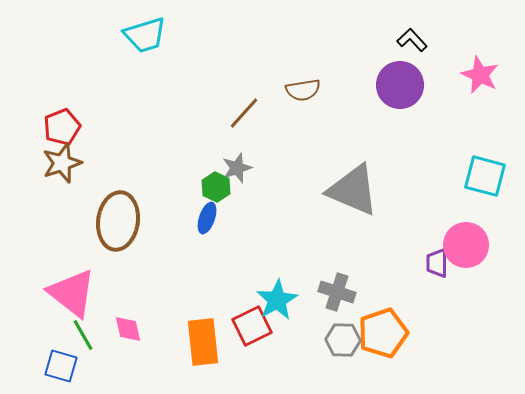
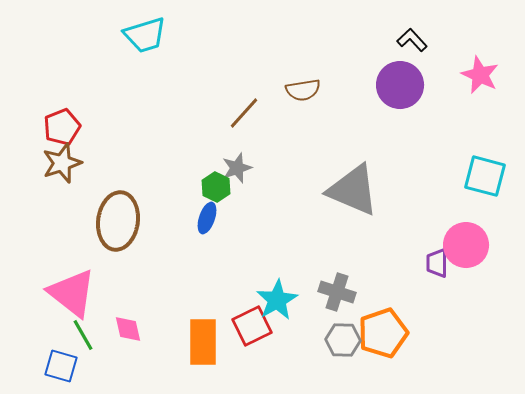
orange rectangle: rotated 6 degrees clockwise
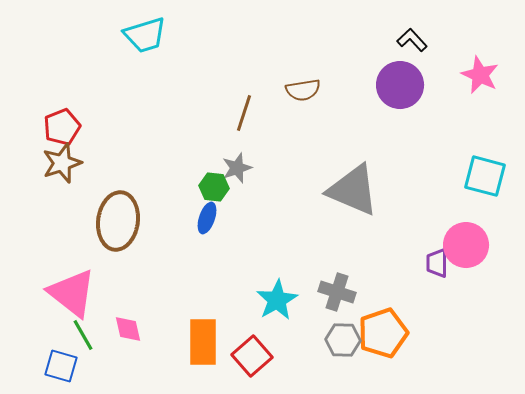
brown line: rotated 24 degrees counterclockwise
green hexagon: moved 2 px left; rotated 20 degrees counterclockwise
red square: moved 30 px down; rotated 15 degrees counterclockwise
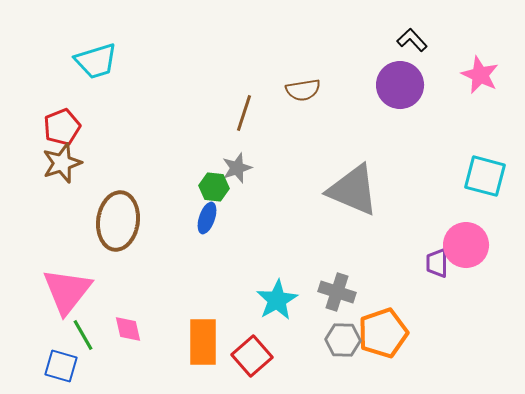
cyan trapezoid: moved 49 px left, 26 px down
pink triangle: moved 5 px left, 2 px up; rotated 30 degrees clockwise
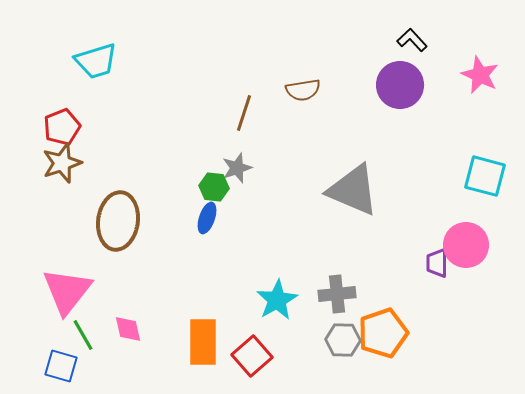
gray cross: moved 2 px down; rotated 24 degrees counterclockwise
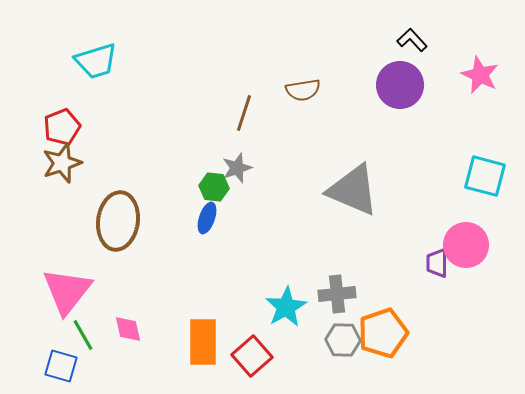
cyan star: moved 9 px right, 7 px down
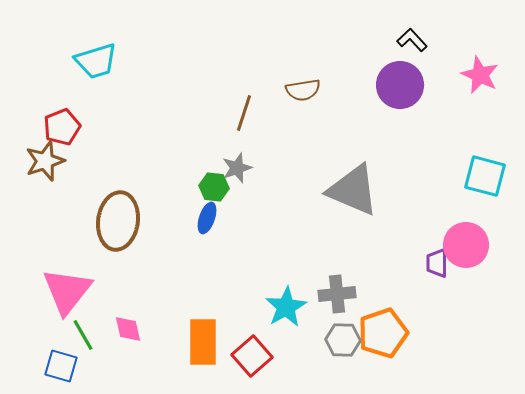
brown star: moved 17 px left, 2 px up
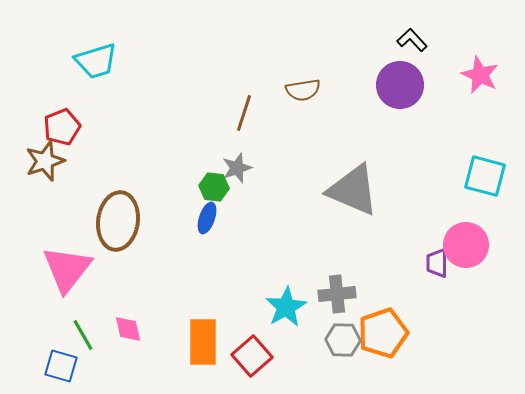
pink triangle: moved 22 px up
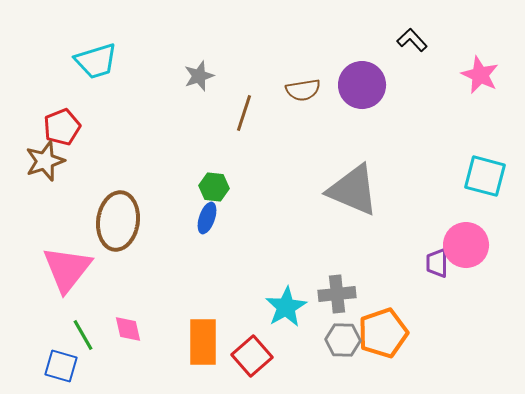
purple circle: moved 38 px left
gray star: moved 38 px left, 92 px up
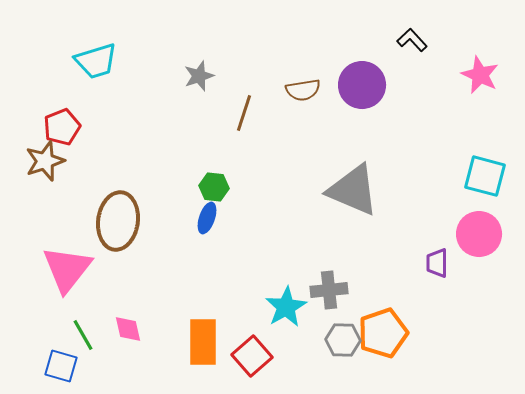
pink circle: moved 13 px right, 11 px up
gray cross: moved 8 px left, 4 px up
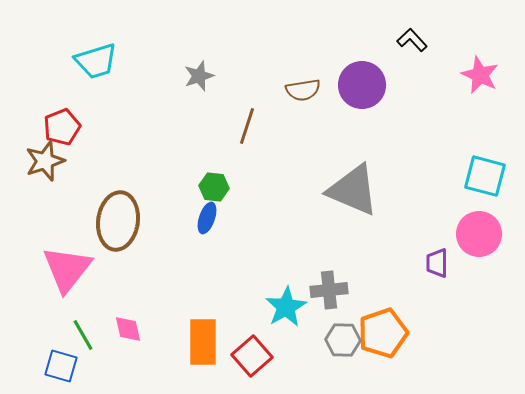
brown line: moved 3 px right, 13 px down
